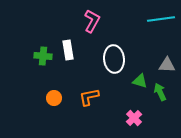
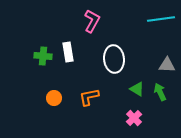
white rectangle: moved 2 px down
green triangle: moved 3 px left, 8 px down; rotated 14 degrees clockwise
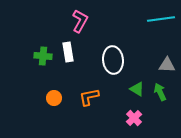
pink L-shape: moved 12 px left
white ellipse: moved 1 px left, 1 px down
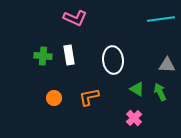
pink L-shape: moved 5 px left, 3 px up; rotated 85 degrees clockwise
white rectangle: moved 1 px right, 3 px down
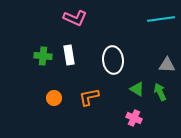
pink cross: rotated 21 degrees counterclockwise
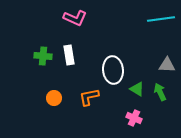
white ellipse: moved 10 px down
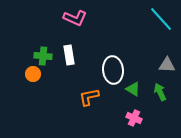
cyan line: rotated 56 degrees clockwise
green triangle: moved 4 px left
orange circle: moved 21 px left, 24 px up
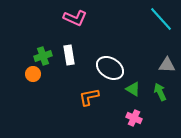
green cross: rotated 24 degrees counterclockwise
white ellipse: moved 3 px left, 2 px up; rotated 52 degrees counterclockwise
